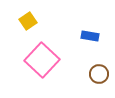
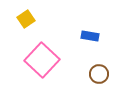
yellow square: moved 2 px left, 2 px up
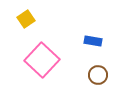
blue rectangle: moved 3 px right, 5 px down
brown circle: moved 1 px left, 1 px down
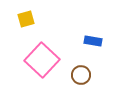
yellow square: rotated 18 degrees clockwise
brown circle: moved 17 px left
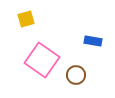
pink square: rotated 8 degrees counterclockwise
brown circle: moved 5 px left
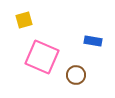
yellow square: moved 2 px left, 1 px down
pink square: moved 3 px up; rotated 12 degrees counterclockwise
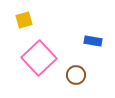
pink square: moved 3 px left, 1 px down; rotated 24 degrees clockwise
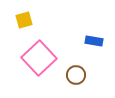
blue rectangle: moved 1 px right
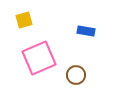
blue rectangle: moved 8 px left, 10 px up
pink square: rotated 20 degrees clockwise
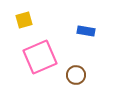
pink square: moved 1 px right, 1 px up
